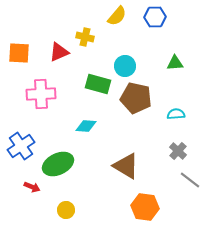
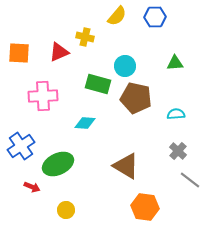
pink cross: moved 2 px right, 2 px down
cyan diamond: moved 1 px left, 3 px up
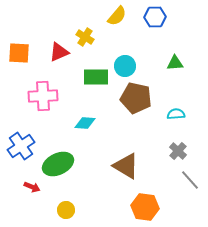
yellow cross: rotated 18 degrees clockwise
green rectangle: moved 2 px left, 7 px up; rotated 15 degrees counterclockwise
gray line: rotated 10 degrees clockwise
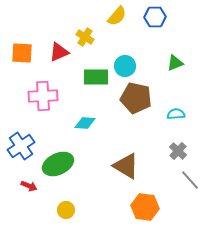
orange square: moved 3 px right
green triangle: rotated 18 degrees counterclockwise
red arrow: moved 3 px left, 1 px up
